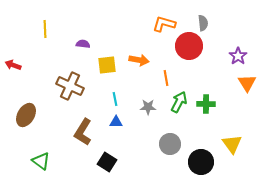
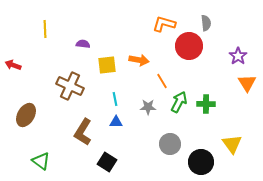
gray semicircle: moved 3 px right
orange line: moved 4 px left, 3 px down; rotated 21 degrees counterclockwise
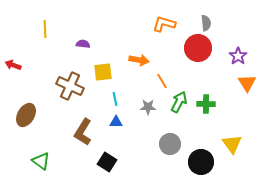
red circle: moved 9 px right, 2 px down
yellow square: moved 4 px left, 7 px down
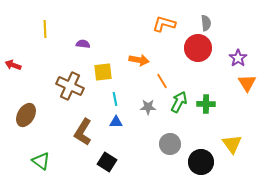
purple star: moved 2 px down
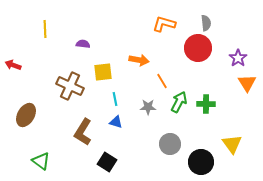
blue triangle: rotated 16 degrees clockwise
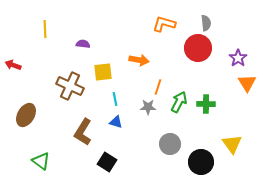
orange line: moved 4 px left, 6 px down; rotated 49 degrees clockwise
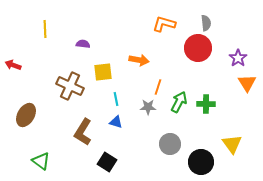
cyan line: moved 1 px right
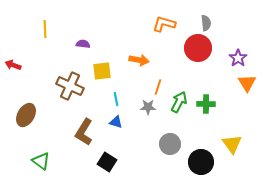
yellow square: moved 1 px left, 1 px up
brown L-shape: moved 1 px right
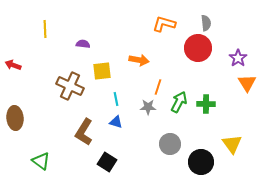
brown ellipse: moved 11 px left, 3 px down; rotated 35 degrees counterclockwise
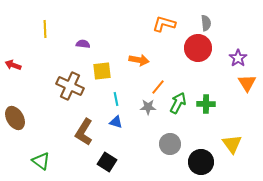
orange line: rotated 21 degrees clockwise
green arrow: moved 1 px left, 1 px down
brown ellipse: rotated 25 degrees counterclockwise
